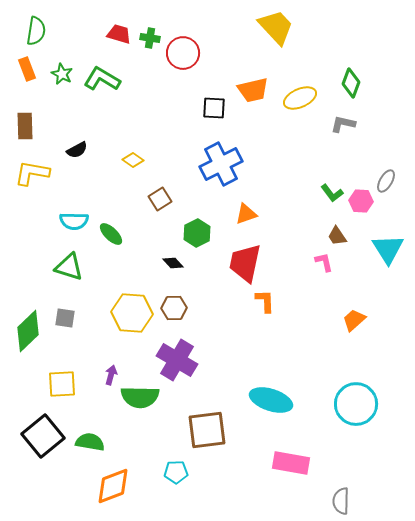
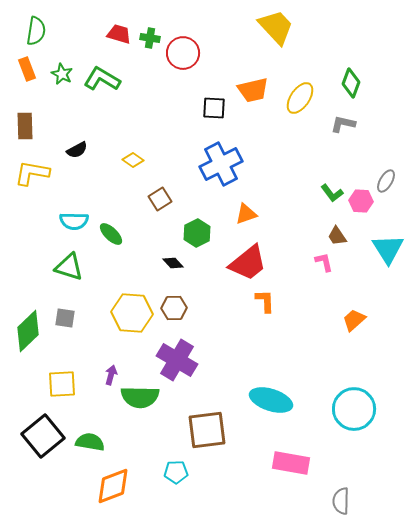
yellow ellipse at (300, 98): rotated 32 degrees counterclockwise
red trapezoid at (245, 263): moved 3 px right; rotated 141 degrees counterclockwise
cyan circle at (356, 404): moved 2 px left, 5 px down
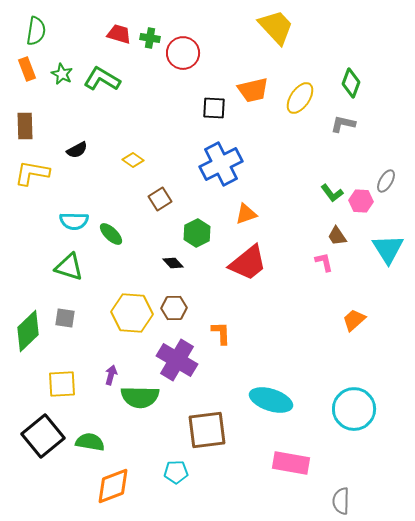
orange L-shape at (265, 301): moved 44 px left, 32 px down
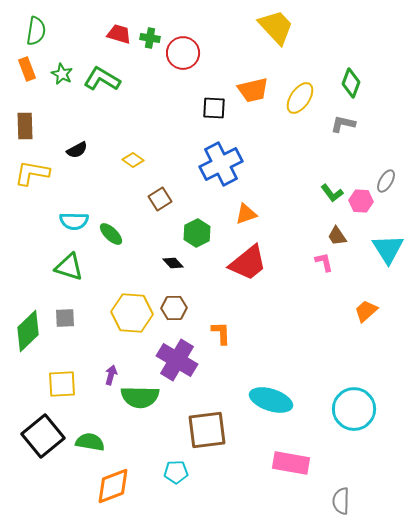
gray square at (65, 318): rotated 10 degrees counterclockwise
orange trapezoid at (354, 320): moved 12 px right, 9 px up
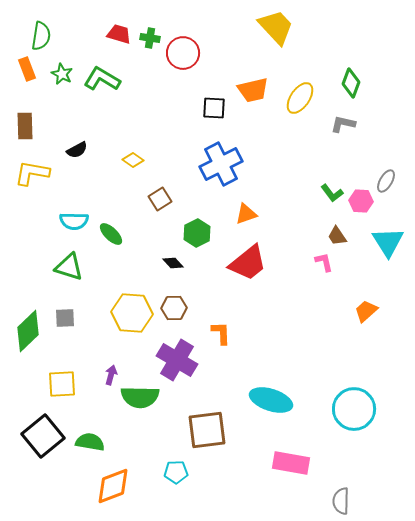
green semicircle at (36, 31): moved 5 px right, 5 px down
cyan triangle at (388, 249): moved 7 px up
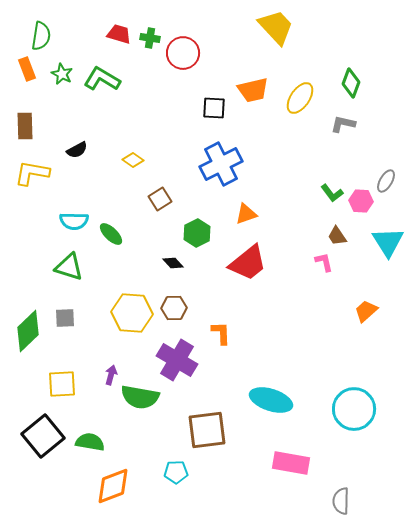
green semicircle at (140, 397): rotated 9 degrees clockwise
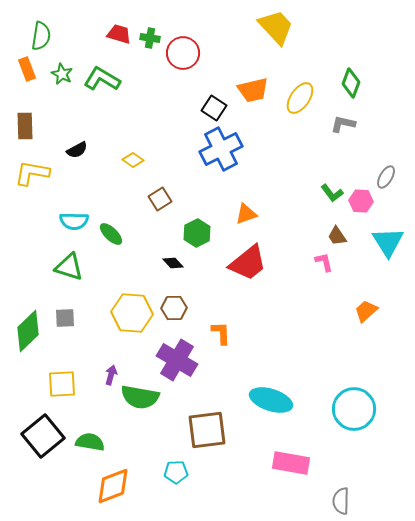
black square at (214, 108): rotated 30 degrees clockwise
blue cross at (221, 164): moved 15 px up
gray ellipse at (386, 181): moved 4 px up
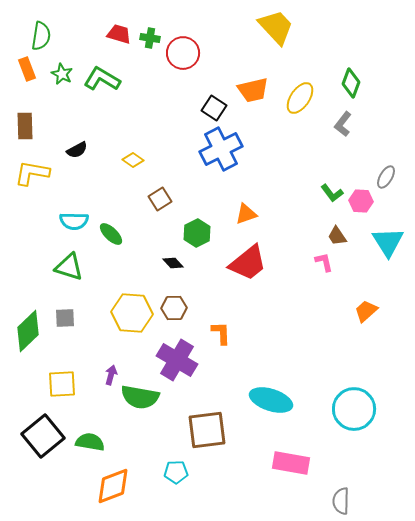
gray L-shape at (343, 124): rotated 65 degrees counterclockwise
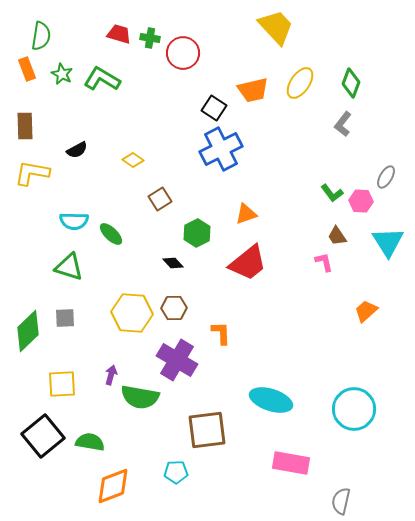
yellow ellipse at (300, 98): moved 15 px up
gray semicircle at (341, 501): rotated 12 degrees clockwise
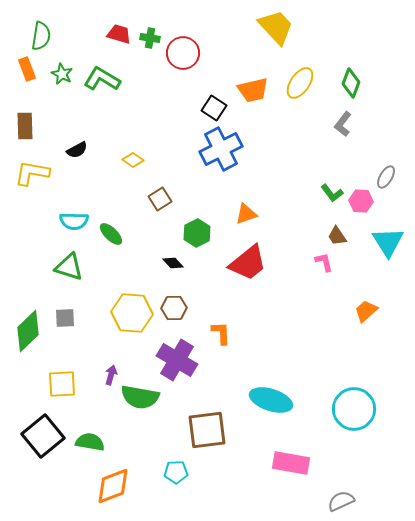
gray semicircle at (341, 501): rotated 52 degrees clockwise
